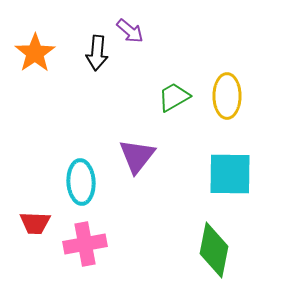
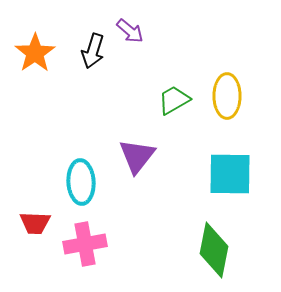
black arrow: moved 4 px left, 2 px up; rotated 12 degrees clockwise
green trapezoid: moved 3 px down
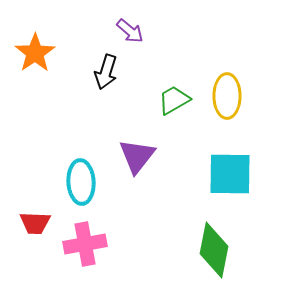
black arrow: moved 13 px right, 21 px down
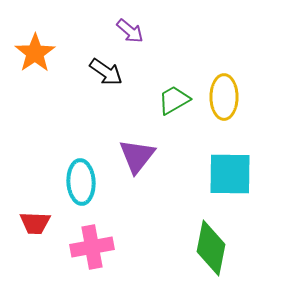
black arrow: rotated 72 degrees counterclockwise
yellow ellipse: moved 3 px left, 1 px down
pink cross: moved 7 px right, 3 px down
green diamond: moved 3 px left, 2 px up
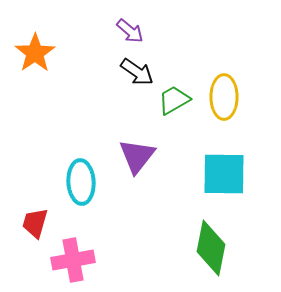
black arrow: moved 31 px right
cyan square: moved 6 px left
red trapezoid: rotated 104 degrees clockwise
pink cross: moved 19 px left, 13 px down
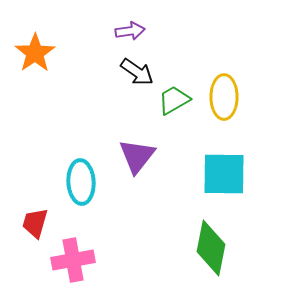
purple arrow: rotated 48 degrees counterclockwise
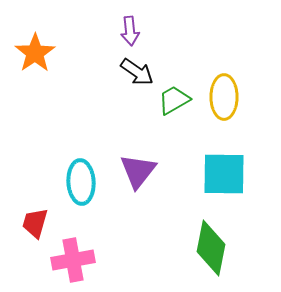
purple arrow: rotated 92 degrees clockwise
purple triangle: moved 1 px right, 15 px down
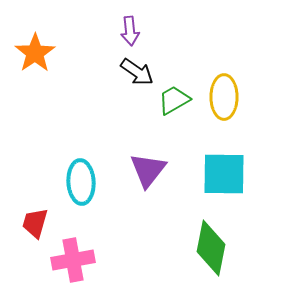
purple triangle: moved 10 px right, 1 px up
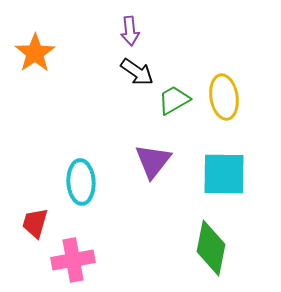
yellow ellipse: rotated 9 degrees counterclockwise
purple triangle: moved 5 px right, 9 px up
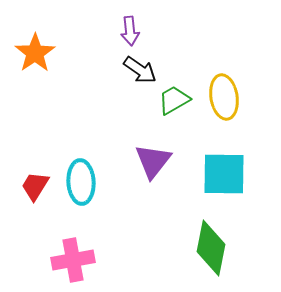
black arrow: moved 3 px right, 2 px up
red trapezoid: moved 37 px up; rotated 16 degrees clockwise
